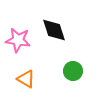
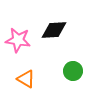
black diamond: rotated 76 degrees counterclockwise
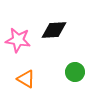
green circle: moved 2 px right, 1 px down
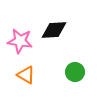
pink star: moved 2 px right, 1 px down
orange triangle: moved 4 px up
